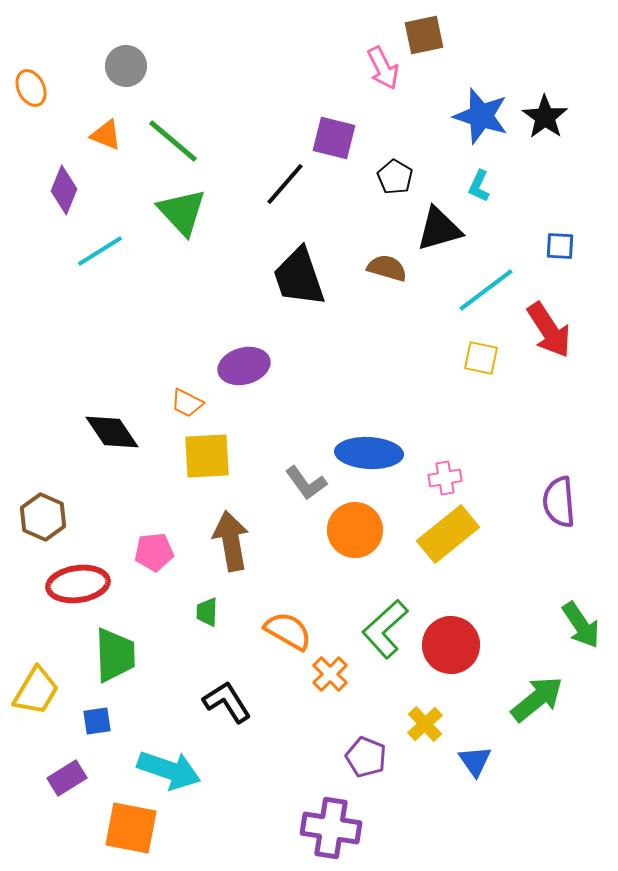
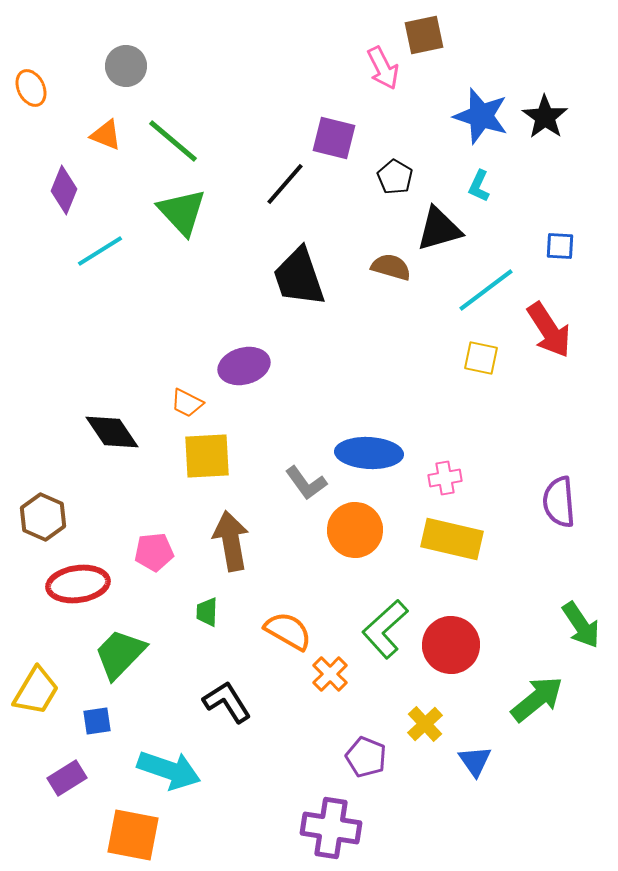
brown semicircle at (387, 268): moved 4 px right, 1 px up
yellow rectangle at (448, 534): moved 4 px right, 5 px down; rotated 52 degrees clockwise
green trapezoid at (115, 655): moved 5 px right, 1 px up; rotated 134 degrees counterclockwise
orange square at (131, 828): moved 2 px right, 7 px down
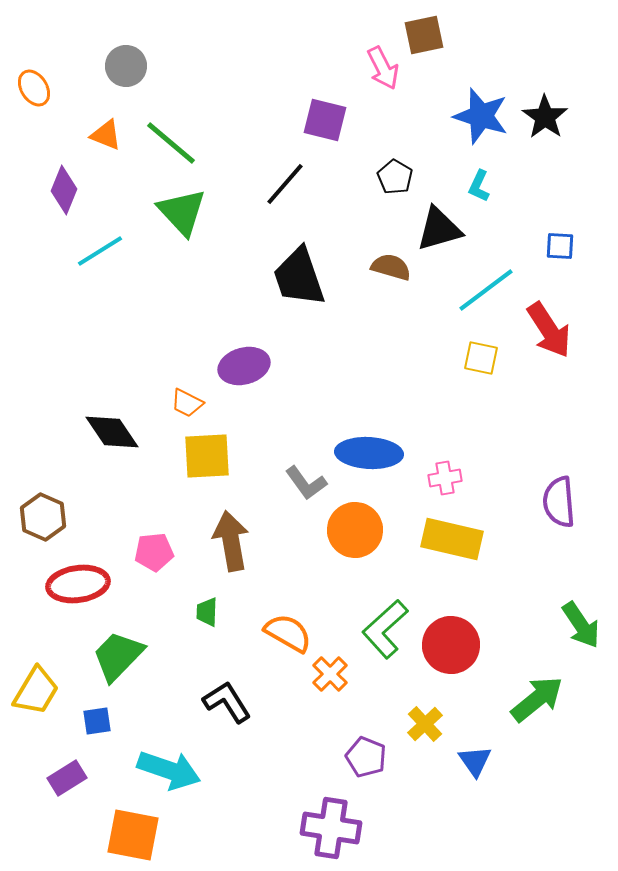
orange ellipse at (31, 88): moved 3 px right; rotated 6 degrees counterclockwise
purple square at (334, 138): moved 9 px left, 18 px up
green line at (173, 141): moved 2 px left, 2 px down
orange semicircle at (288, 631): moved 2 px down
green trapezoid at (120, 654): moved 2 px left, 2 px down
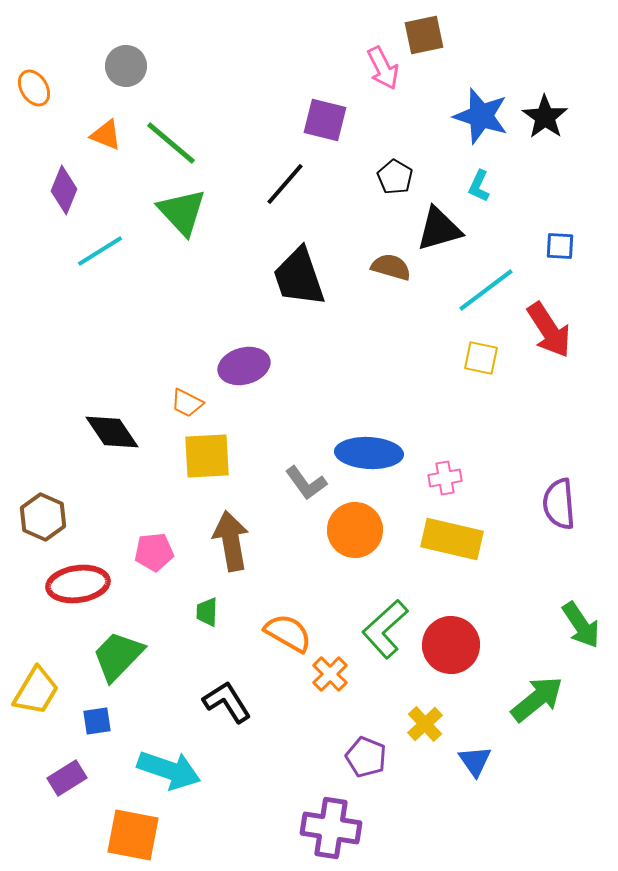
purple semicircle at (559, 502): moved 2 px down
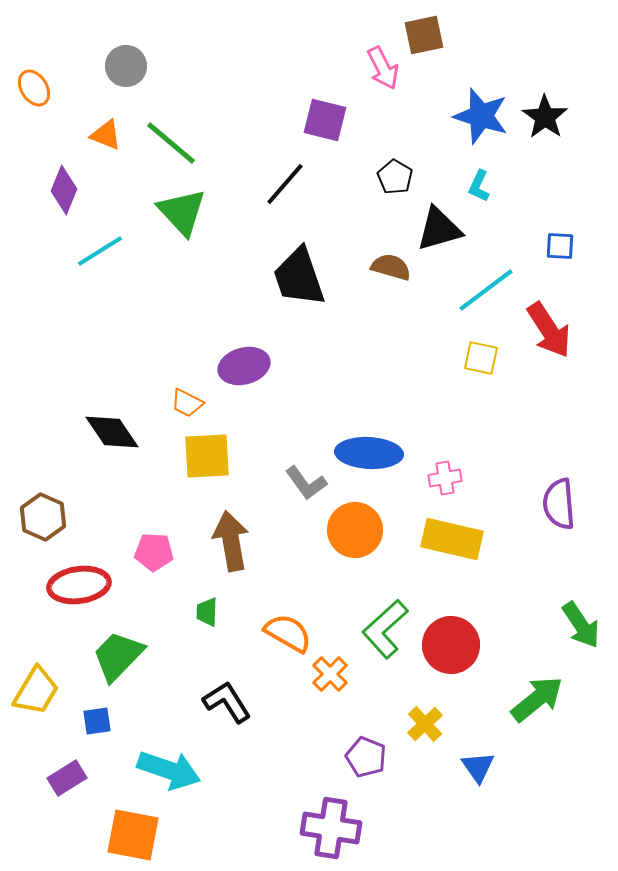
pink pentagon at (154, 552): rotated 9 degrees clockwise
red ellipse at (78, 584): moved 1 px right, 1 px down
blue triangle at (475, 761): moved 3 px right, 6 px down
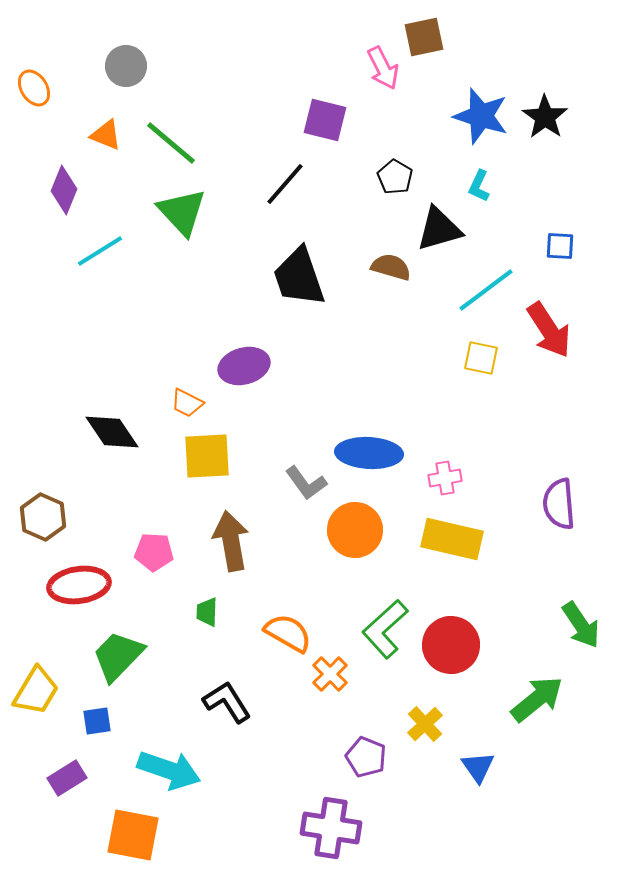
brown square at (424, 35): moved 2 px down
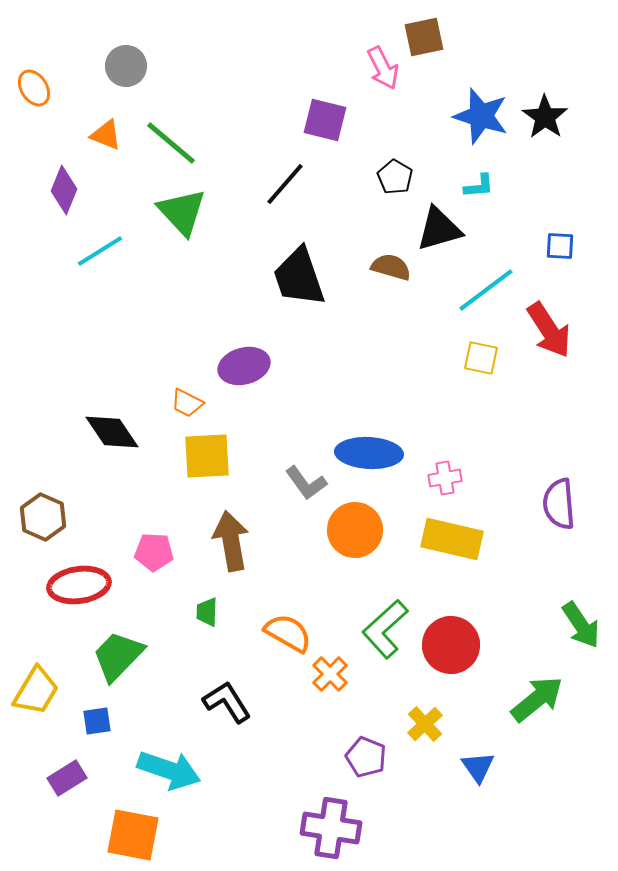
cyan L-shape at (479, 186): rotated 120 degrees counterclockwise
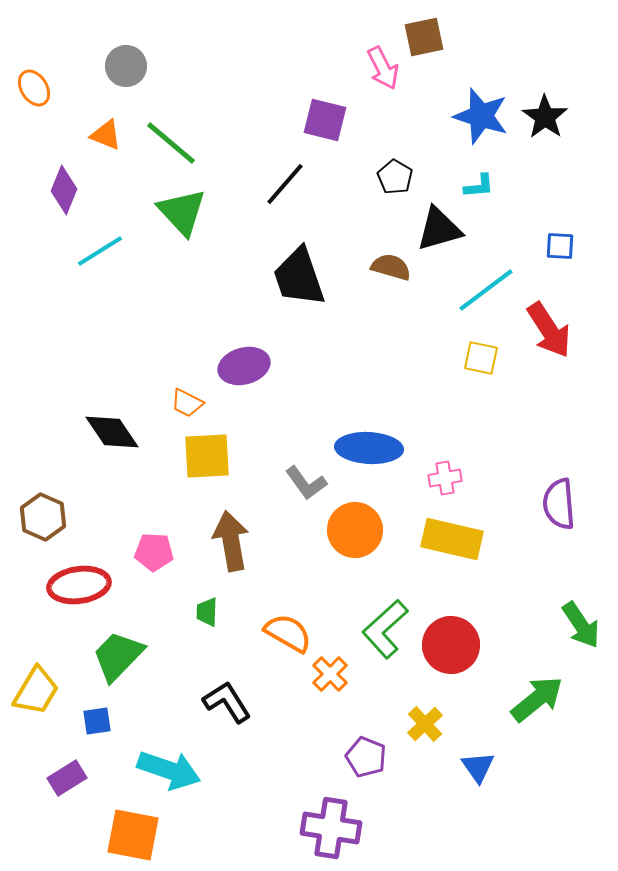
blue ellipse at (369, 453): moved 5 px up
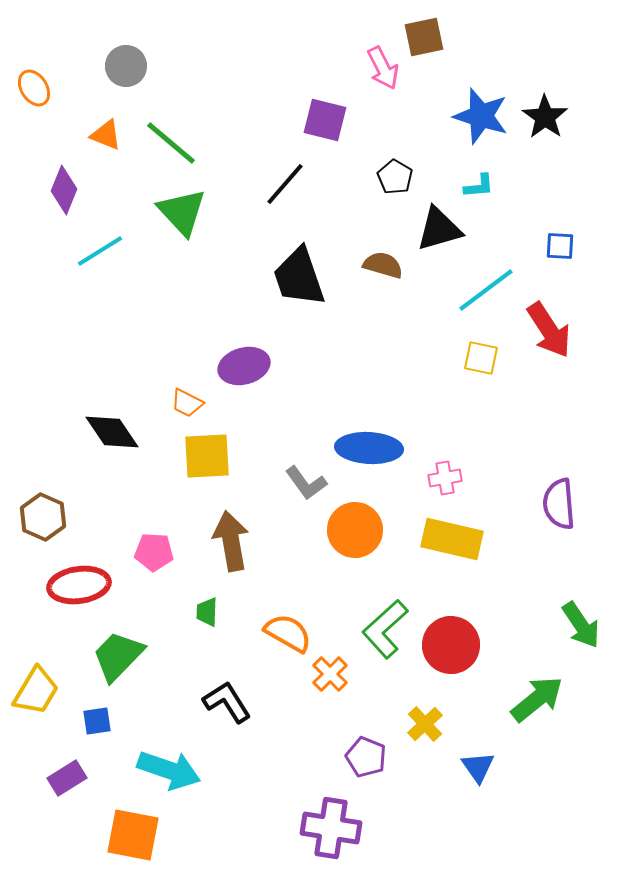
brown semicircle at (391, 267): moved 8 px left, 2 px up
